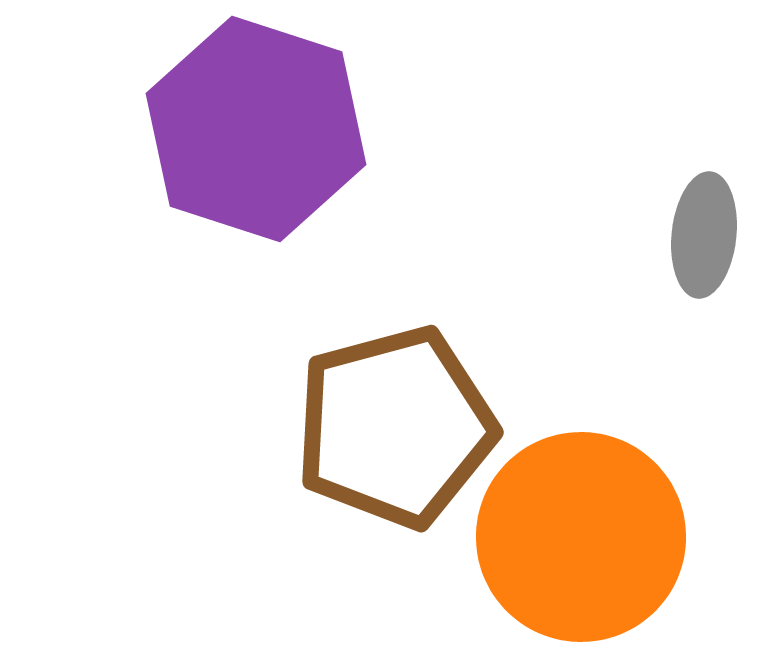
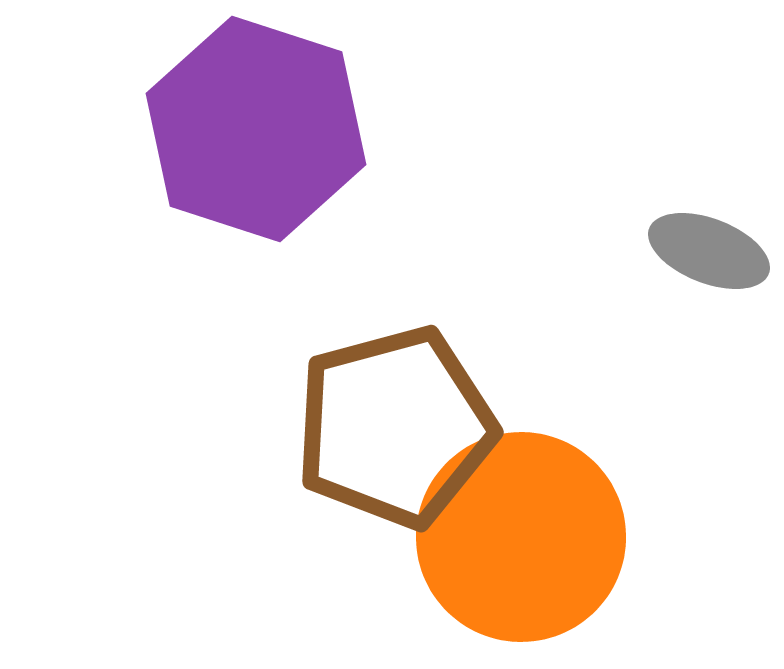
gray ellipse: moved 5 px right, 16 px down; rotated 75 degrees counterclockwise
orange circle: moved 60 px left
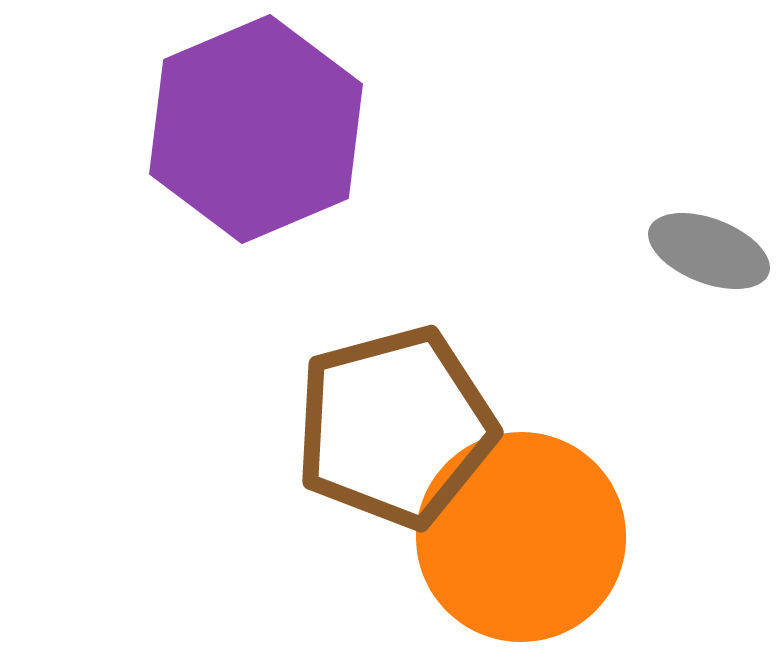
purple hexagon: rotated 19 degrees clockwise
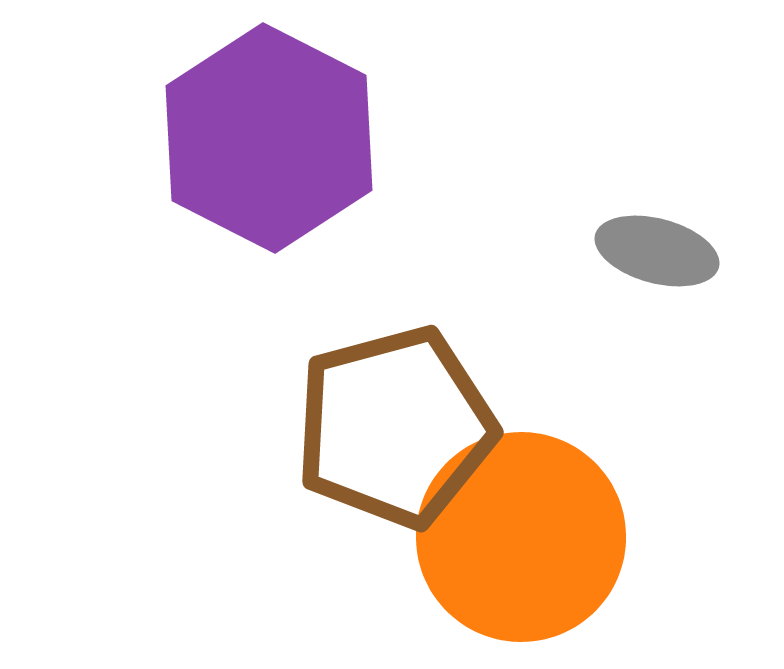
purple hexagon: moved 13 px right, 9 px down; rotated 10 degrees counterclockwise
gray ellipse: moved 52 px left; rotated 6 degrees counterclockwise
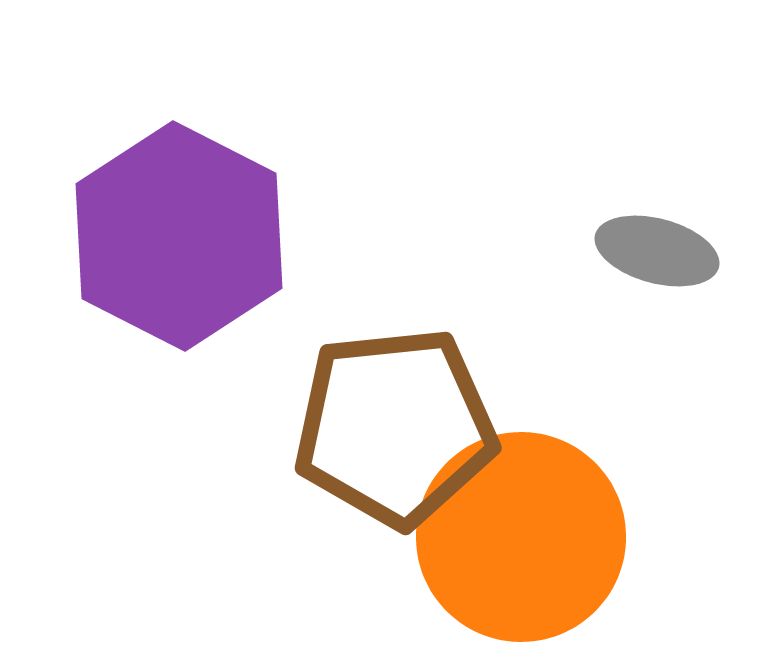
purple hexagon: moved 90 px left, 98 px down
brown pentagon: rotated 9 degrees clockwise
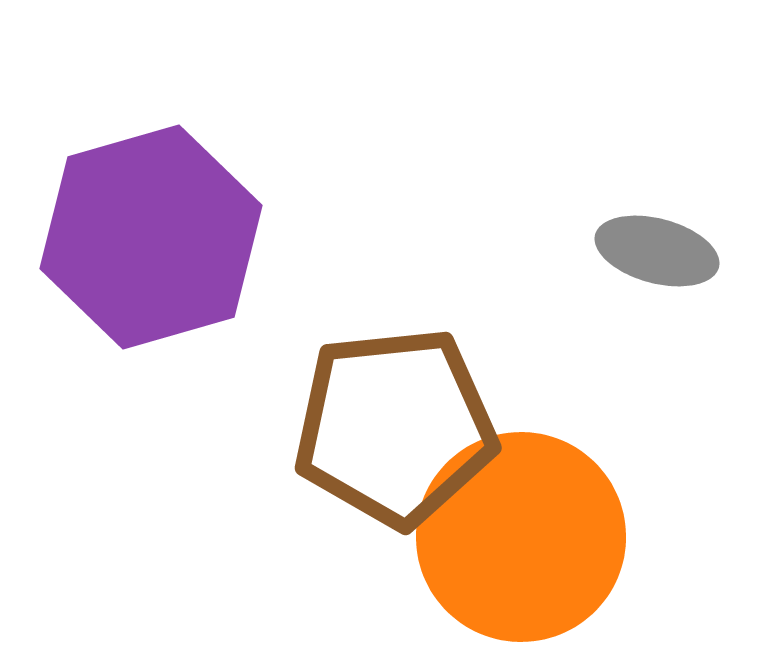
purple hexagon: moved 28 px left, 1 px down; rotated 17 degrees clockwise
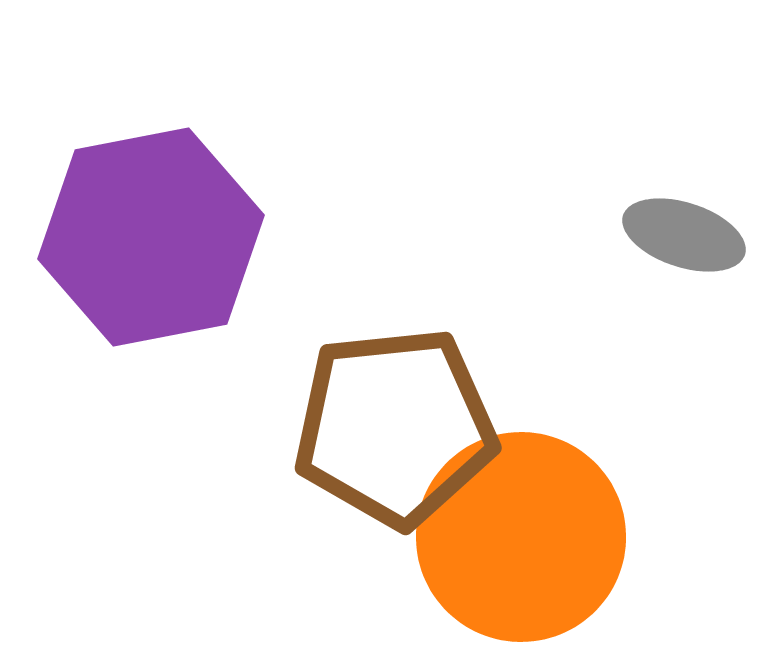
purple hexagon: rotated 5 degrees clockwise
gray ellipse: moved 27 px right, 16 px up; rotated 3 degrees clockwise
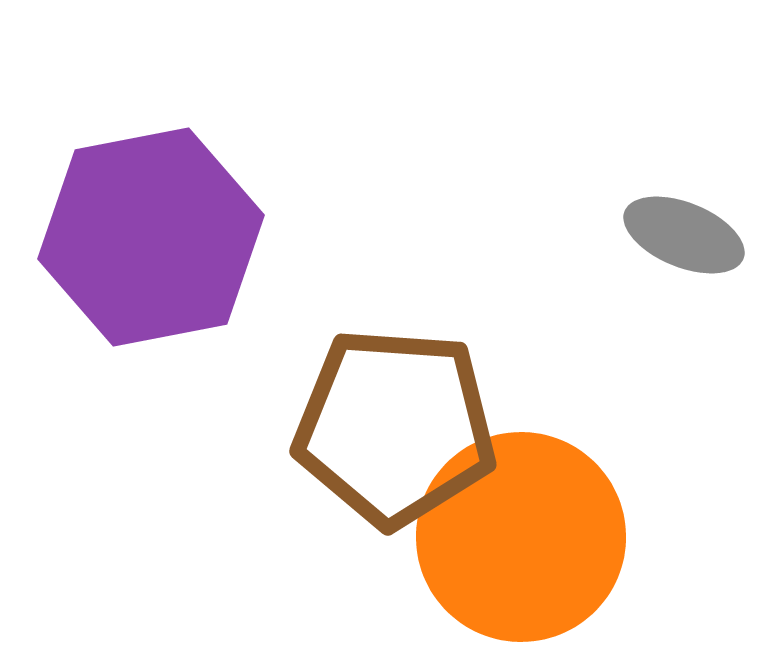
gray ellipse: rotated 4 degrees clockwise
brown pentagon: rotated 10 degrees clockwise
